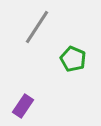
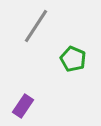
gray line: moved 1 px left, 1 px up
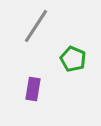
purple rectangle: moved 10 px right, 17 px up; rotated 25 degrees counterclockwise
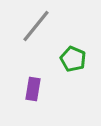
gray line: rotated 6 degrees clockwise
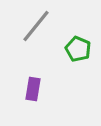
green pentagon: moved 5 px right, 10 px up
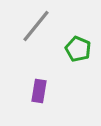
purple rectangle: moved 6 px right, 2 px down
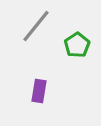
green pentagon: moved 1 px left, 4 px up; rotated 15 degrees clockwise
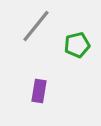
green pentagon: rotated 20 degrees clockwise
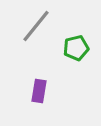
green pentagon: moved 1 px left, 3 px down
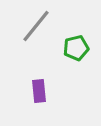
purple rectangle: rotated 15 degrees counterclockwise
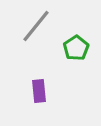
green pentagon: rotated 20 degrees counterclockwise
